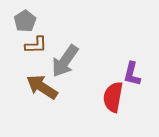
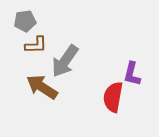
gray pentagon: rotated 25 degrees clockwise
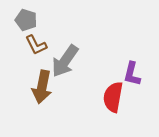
gray pentagon: moved 1 px right, 1 px up; rotated 25 degrees clockwise
brown L-shape: rotated 65 degrees clockwise
brown arrow: rotated 112 degrees counterclockwise
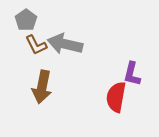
gray pentagon: rotated 20 degrees clockwise
gray arrow: moved 17 px up; rotated 68 degrees clockwise
red semicircle: moved 3 px right
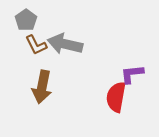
purple L-shape: rotated 70 degrees clockwise
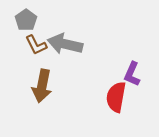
purple L-shape: rotated 60 degrees counterclockwise
brown arrow: moved 1 px up
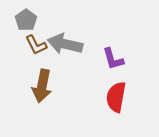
purple L-shape: moved 19 px left, 15 px up; rotated 40 degrees counterclockwise
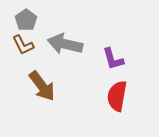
brown L-shape: moved 13 px left
brown arrow: rotated 48 degrees counterclockwise
red semicircle: moved 1 px right, 1 px up
